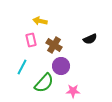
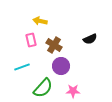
cyan line: rotated 42 degrees clockwise
green semicircle: moved 1 px left, 5 px down
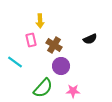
yellow arrow: rotated 104 degrees counterclockwise
cyan line: moved 7 px left, 5 px up; rotated 56 degrees clockwise
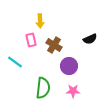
purple circle: moved 8 px right
green semicircle: rotated 35 degrees counterclockwise
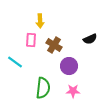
pink rectangle: rotated 16 degrees clockwise
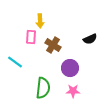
pink rectangle: moved 3 px up
brown cross: moved 1 px left
purple circle: moved 1 px right, 2 px down
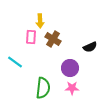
black semicircle: moved 8 px down
brown cross: moved 6 px up
pink star: moved 1 px left, 3 px up
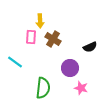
pink star: moved 9 px right; rotated 16 degrees clockwise
